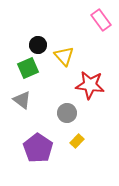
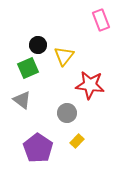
pink rectangle: rotated 15 degrees clockwise
yellow triangle: rotated 20 degrees clockwise
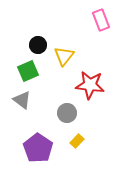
green square: moved 3 px down
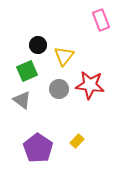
green square: moved 1 px left
gray circle: moved 8 px left, 24 px up
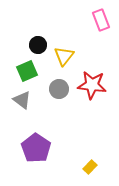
red star: moved 2 px right
yellow rectangle: moved 13 px right, 26 px down
purple pentagon: moved 2 px left
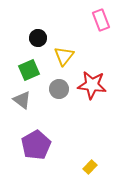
black circle: moved 7 px up
green square: moved 2 px right, 1 px up
purple pentagon: moved 3 px up; rotated 8 degrees clockwise
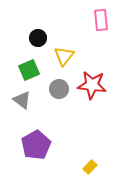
pink rectangle: rotated 15 degrees clockwise
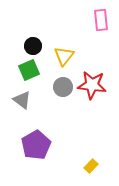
black circle: moved 5 px left, 8 px down
gray circle: moved 4 px right, 2 px up
yellow rectangle: moved 1 px right, 1 px up
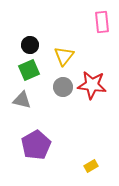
pink rectangle: moved 1 px right, 2 px down
black circle: moved 3 px left, 1 px up
gray triangle: rotated 24 degrees counterclockwise
yellow rectangle: rotated 16 degrees clockwise
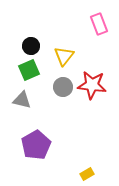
pink rectangle: moved 3 px left, 2 px down; rotated 15 degrees counterclockwise
black circle: moved 1 px right, 1 px down
yellow rectangle: moved 4 px left, 8 px down
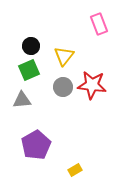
gray triangle: rotated 18 degrees counterclockwise
yellow rectangle: moved 12 px left, 4 px up
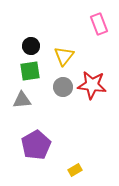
green square: moved 1 px right, 1 px down; rotated 15 degrees clockwise
